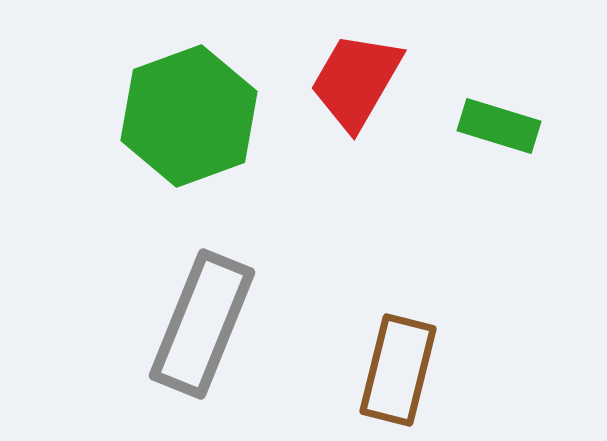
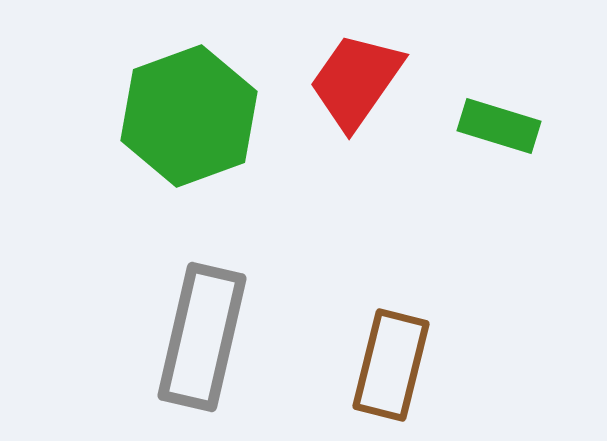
red trapezoid: rotated 5 degrees clockwise
gray rectangle: moved 13 px down; rotated 9 degrees counterclockwise
brown rectangle: moved 7 px left, 5 px up
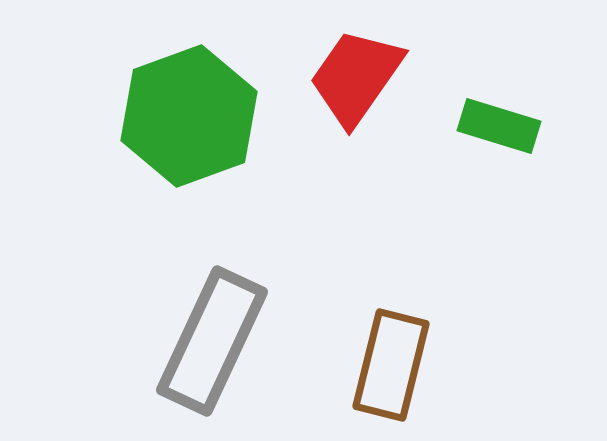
red trapezoid: moved 4 px up
gray rectangle: moved 10 px right, 4 px down; rotated 12 degrees clockwise
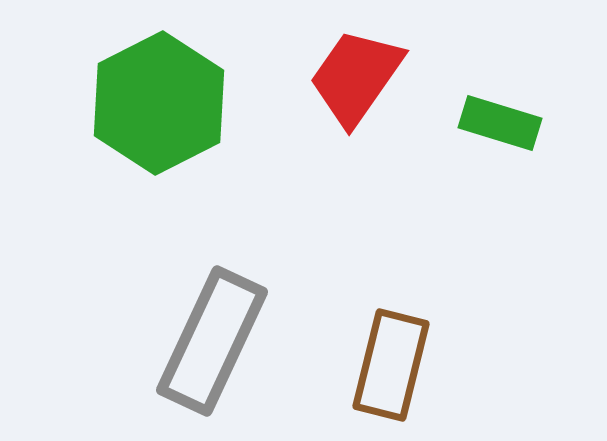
green hexagon: moved 30 px left, 13 px up; rotated 7 degrees counterclockwise
green rectangle: moved 1 px right, 3 px up
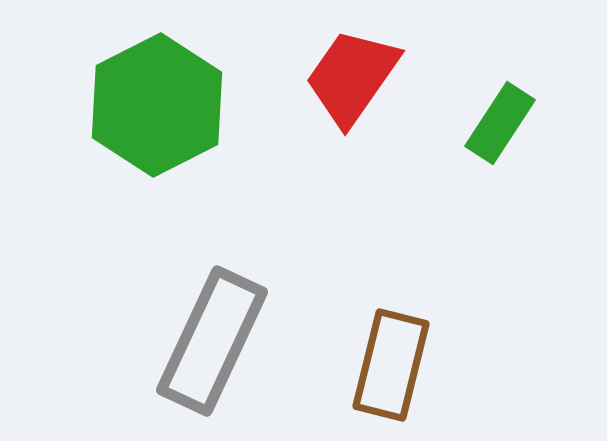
red trapezoid: moved 4 px left
green hexagon: moved 2 px left, 2 px down
green rectangle: rotated 74 degrees counterclockwise
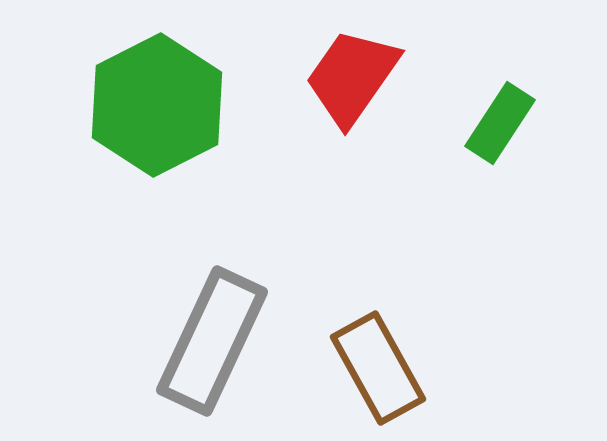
brown rectangle: moved 13 px left, 3 px down; rotated 43 degrees counterclockwise
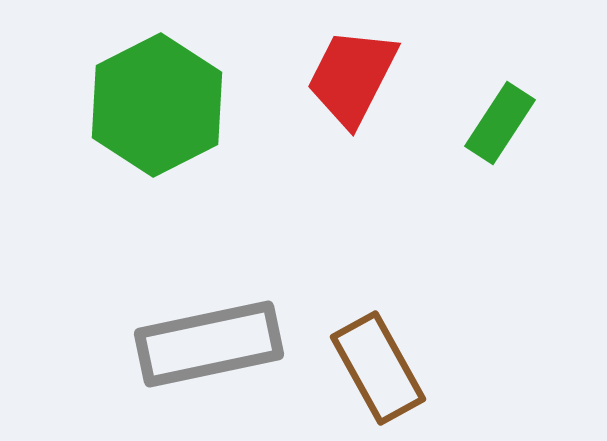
red trapezoid: rotated 8 degrees counterclockwise
gray rectangle: moved 3 px left, 3 px down; rotated 53 degrees clockwise
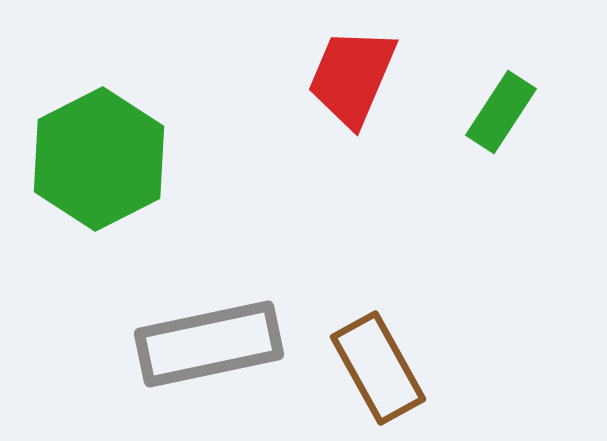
red trapezoid: rotated 4 degrees counterclockwise
green hexagon: moved 58 px left, 54 px down
green rectangle: moved 1 px right, 11 px up
